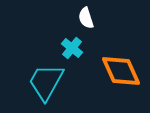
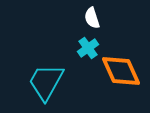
white semicircle: moved 6 px right
cyan cross: moved 16 px right; rotated 15 degrees clockwise
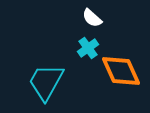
white semicircle: rotated 30 degrees counterclockwise
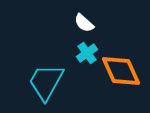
white semicircle: moved 8 px left, 5 px down
cyan cross: moved 1 px left, 5 px down
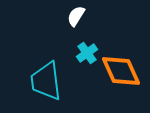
white semicircle: moved 8 px left, 7 px up; rotated 80 degrees clockwise
cyan trapezoid: moved 1 px up; rotated 36 degrees counterclockwise
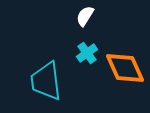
white semicircle: moved 9 px right
orange diamond: moved 4 px right, 3 px up
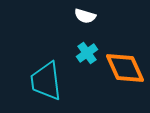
white semicircle: rotated 105 degrees counterclockwise
